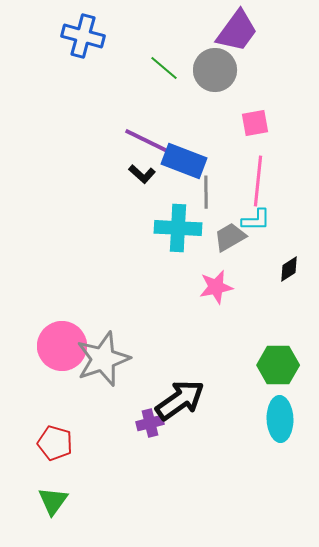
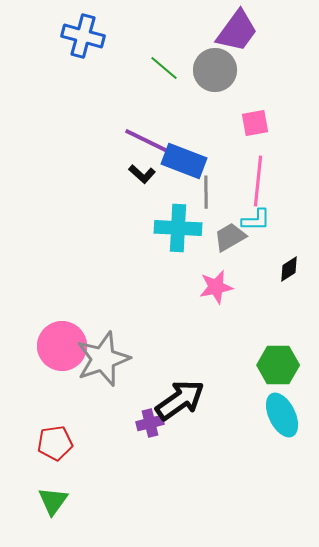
cyan ellipse: moved 2 px right, 4 px up; rotated 24 degrees counterclockwise
red pentagon: rotated 24 degrees counterclockwise
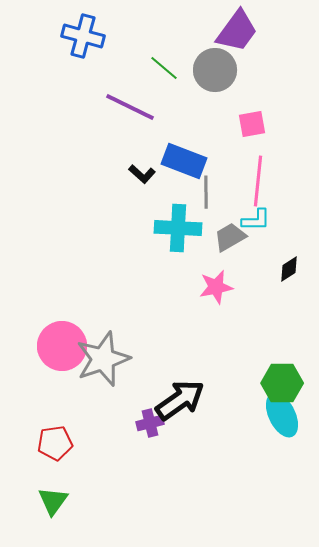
pink square: moved 3 px left, 1 px down
purple line: moved 19 px left, 35 px up
green hexagon: moved 4 px right, 18 px down
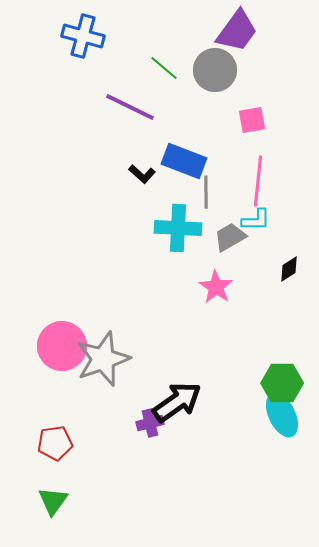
pink square: moved 4 px up
pink star: rotated 28 degrees counterclockwise
black arrow: moved 3 px left, 2 px down
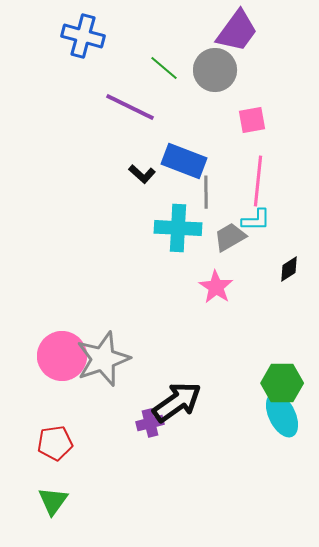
pink circle: moved 10 px down
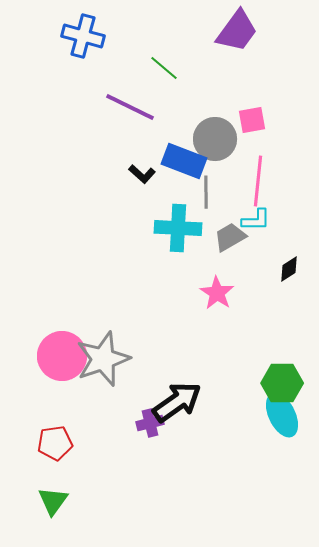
gray circle: moved 69 px down
pink star: moved 1 px right, 6 px down
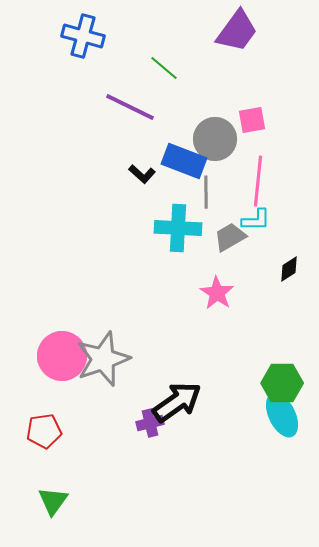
red pentagon: moved 11 px left, 12 px up
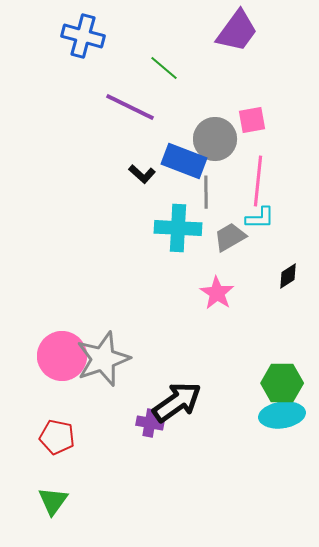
cyan L-shape: moved 4 px right, 2 px up
black diamond: moved 1 px left, 7 px down
cyan ellipse: rotated 72 degrees counterclockwise
purple cross: rotated 24 degrees clockwise
red pentagon: moved 13 px right, 6 px down; rotated 20 degrees clockwise
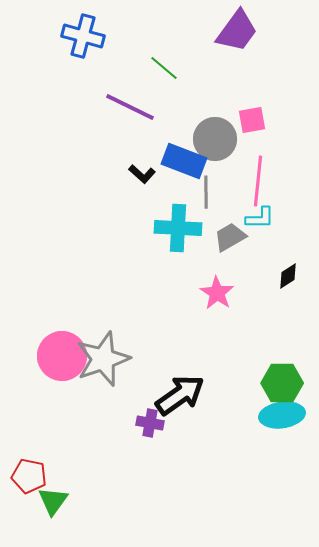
black arrow: moved 3 px right, 7 px up
red pentagon: moved 28 px left, 39 px down
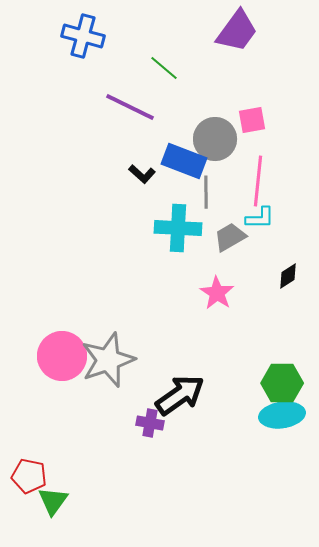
gray star: moved 5 px right, 1 px down
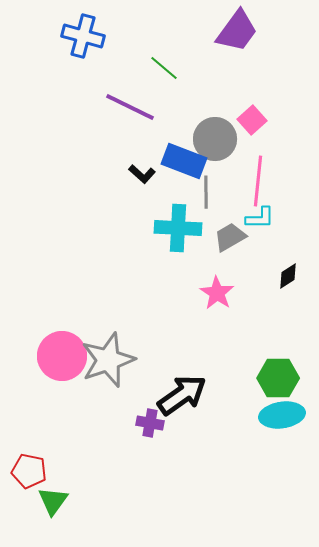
pink square: rotated 32 degrees counterclockwise
green hexagon: moved 4 px left, 5 px up
black arrow: moved 2 px right
red pentagon: moved 5 px up
